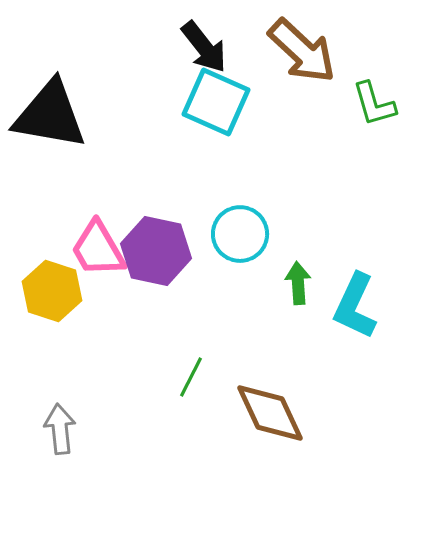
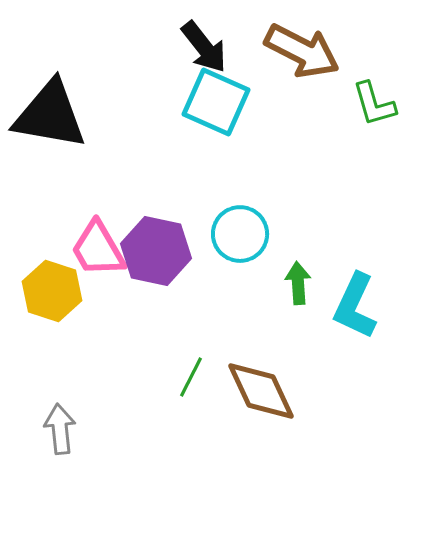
brown arrow: rotated 16 degrees counterclockwise
brown diamond: moved 9 px left, 22 px up
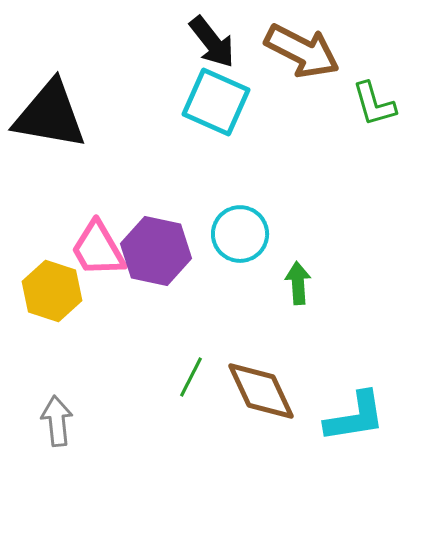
black arrow: moved 8 px right, 5 px up
cyan L-shape: moved 111 px down; rotated 124 degrees counterclockwise
gray arrow: moved 3 px left, 8 px up
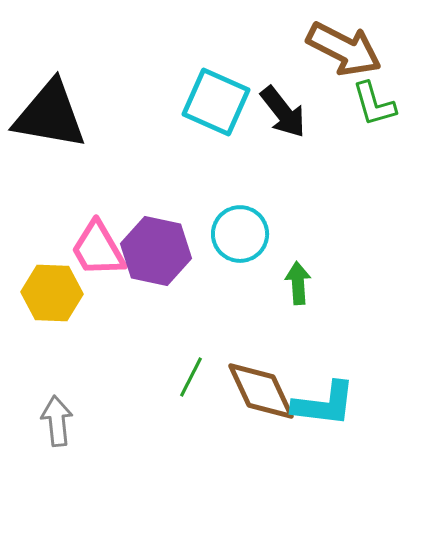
black arrow: moved 71 px right, 70 px down
brown arrow: moved 42 px right, 2 px up
yellow hexagon: moved 2 px down; rotated 16 degrees counterclockwise
cyan L-shape: moved 31 px left, 13 px up; rotated 16 degrees clockwise
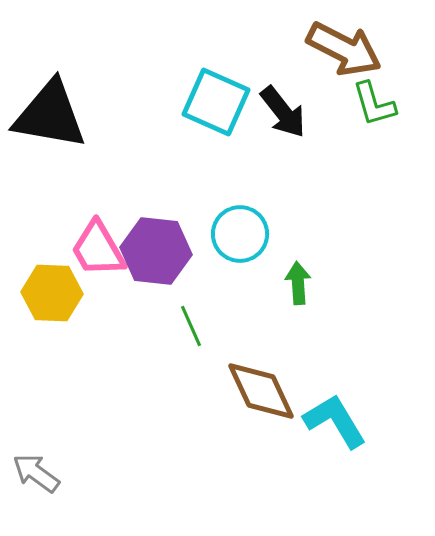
purple hexagon: rotated 6 degrees counterclockwise
green line: moved 51 px up; rotated 51 degrees counterclockwise
cyan L-shape: moved 11 px right, 17 px down; rotated 128 degrees counterclockwise
gray arrow: moved 21 px left, 52 px down; rotated 48 degrees counterclockwise
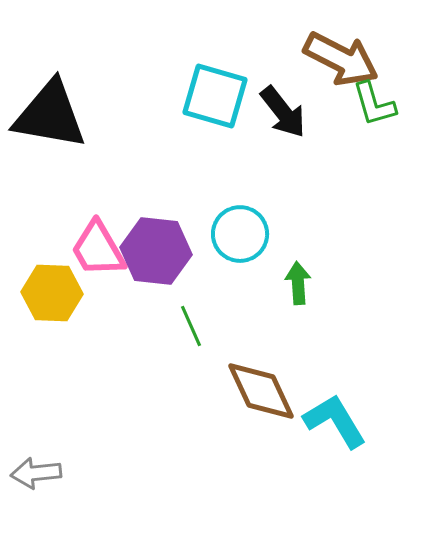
brown arrow: moved 3 px left, 10 px down
cyan square: moved 1 px left, 6 px up; rotated 8 degrees counterclockwise
gray arrow: rotated 42 degrees counterclockwise
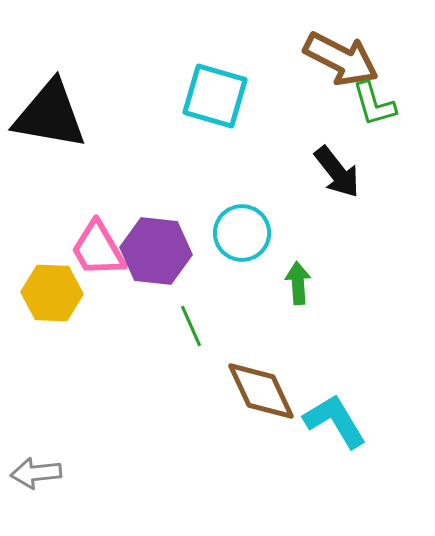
black arrow: moved 54 px right, 60 px down
cyan circle: moved 2 px right, 1 px up
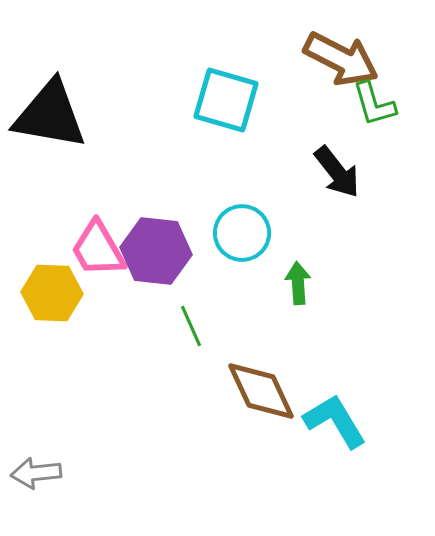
cyan square: moved 11 px right, 4 px down
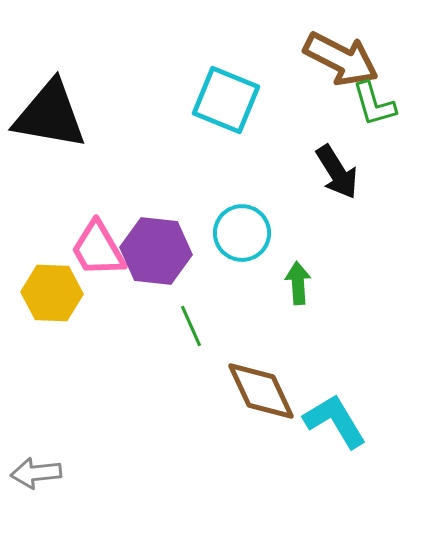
cyan square: rotated 6 degrees clockwise
black arrow: rotated 6 degrees clockwise
